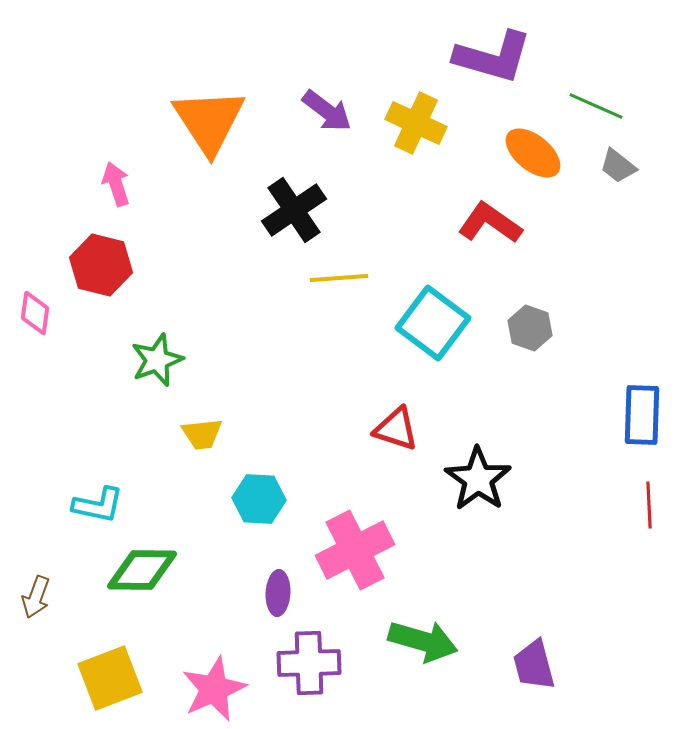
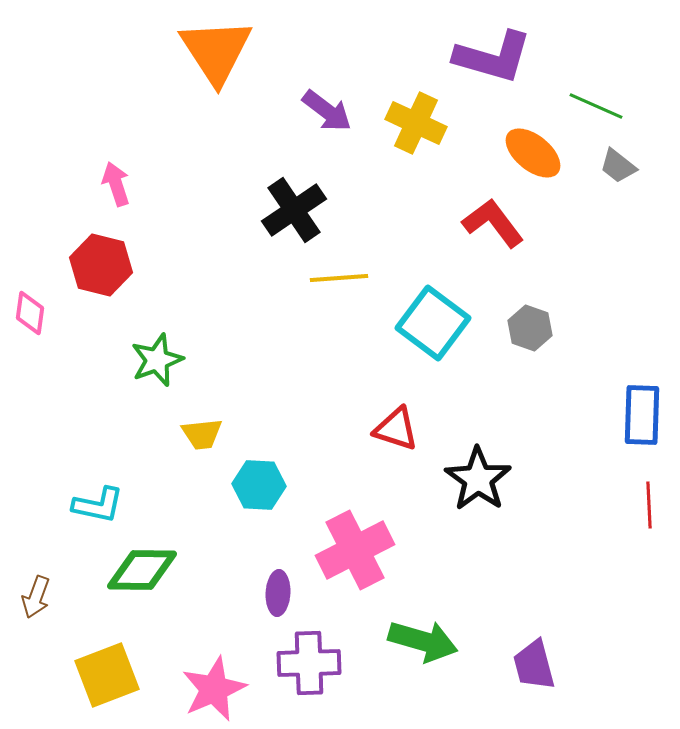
orange triangle: moved 7 px right, 70 px up
red L-shape: moved 3 px right; rotated 18 degrees clockwise
pink diamond: moved 5 px left
cyan hexagon: moved 14 px up
yellow square: moved 3 px left, 3 px up
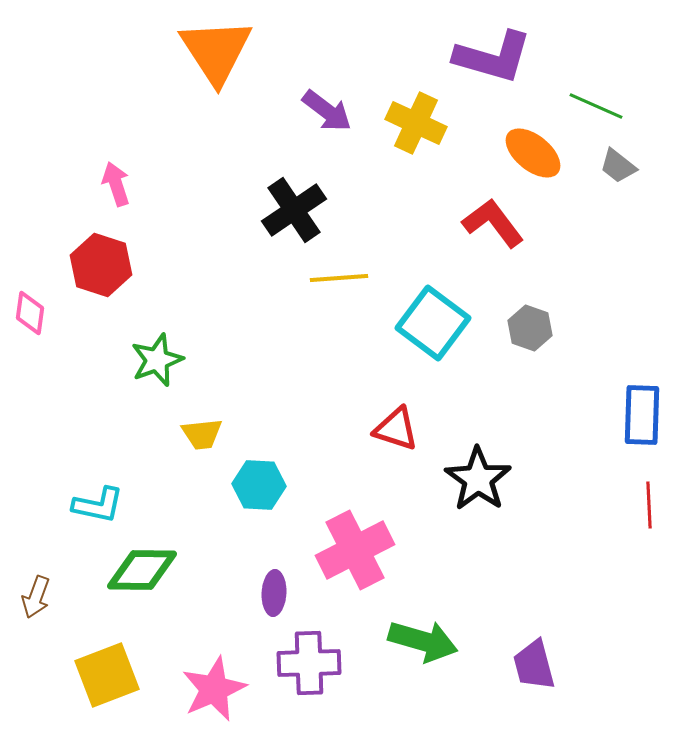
red hexagon: rotated 4 degrees clockwise
purple ellipse: moved 4 px left
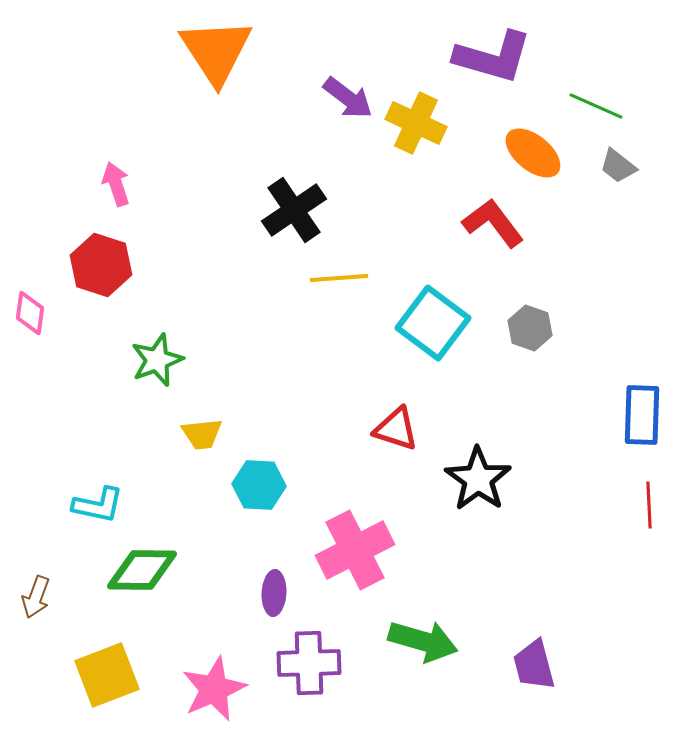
purple arrow: moved 21 px right, 13 px up
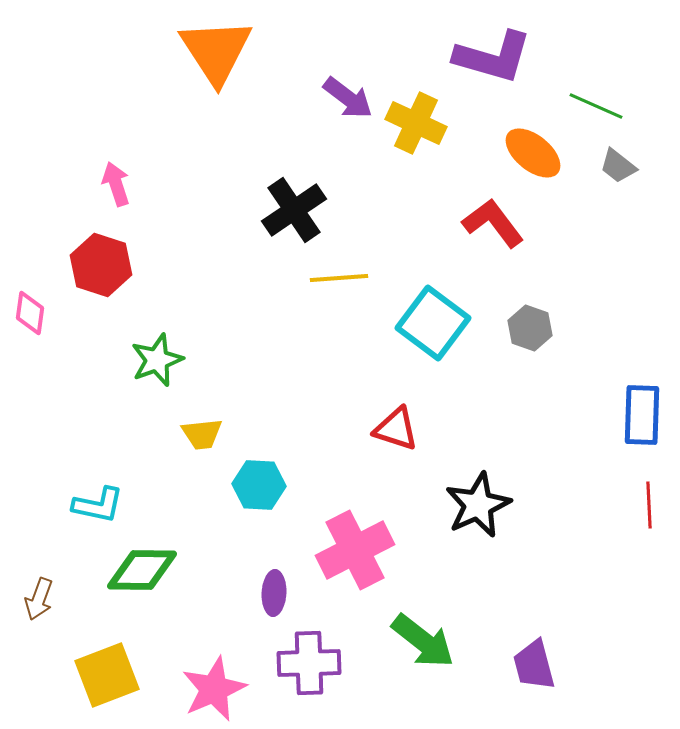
black star: moved 26 px down; rotated 12 degrees clockwise
brown arrow: moved 3 px right, 2 px down
green arrow: rotated 22 degrees clockwise
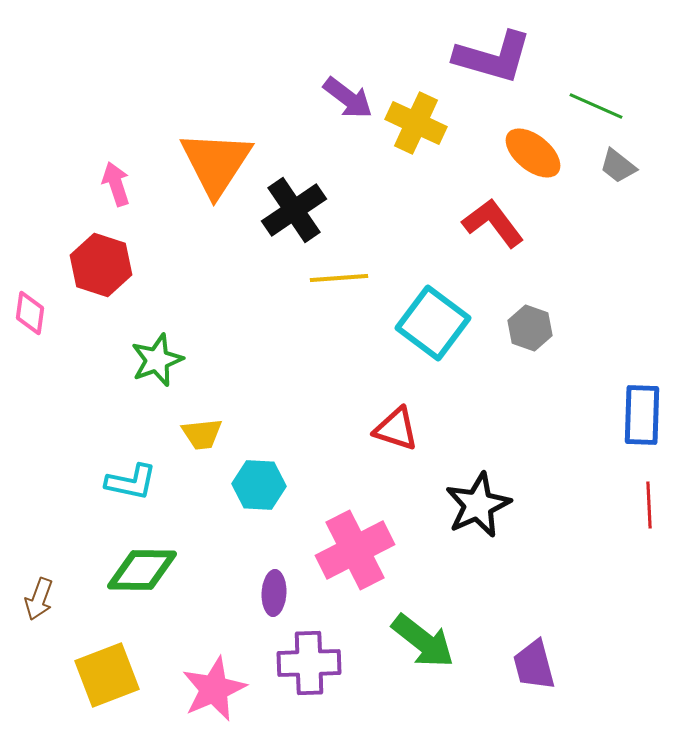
orange triangle: moved 112 px down; rotated 6 degrees clockwise
cyan L-shape: moved 33 px right, 23 px up
